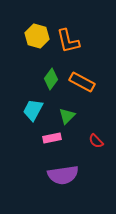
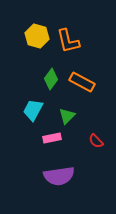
purple semicircle: moved 4 px left, 1 px down
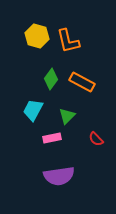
red semicircle: moved 2 px up
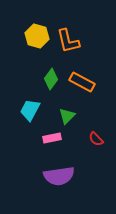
cyan trapezoid: moved 3 px left
